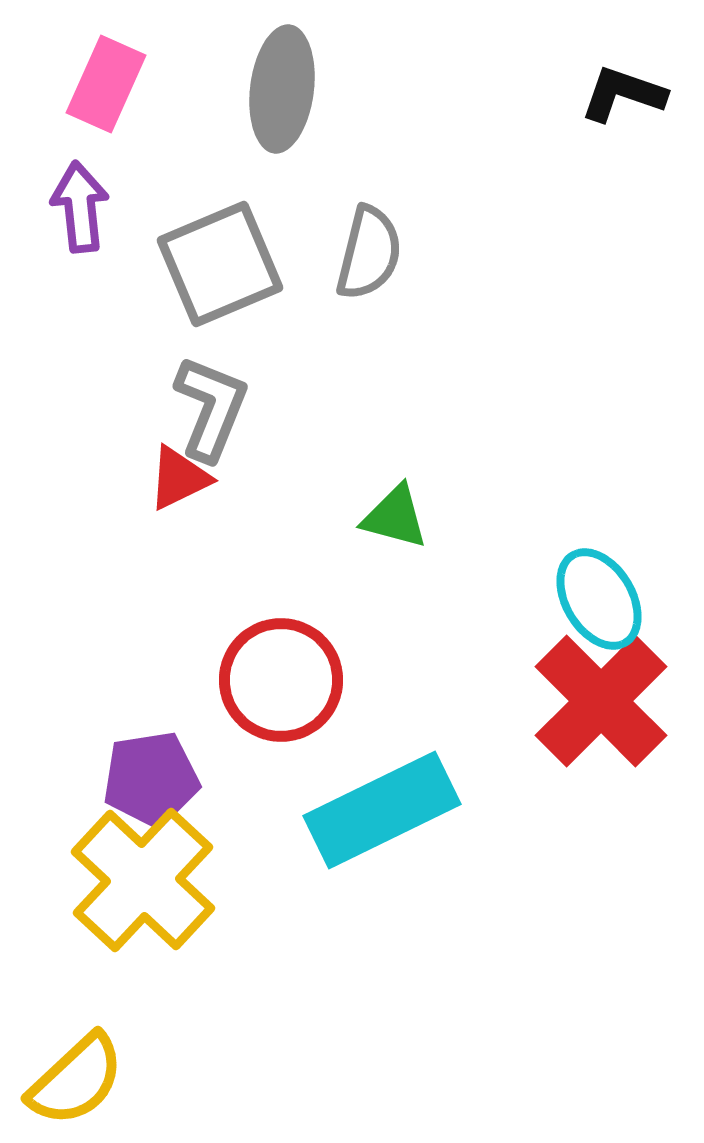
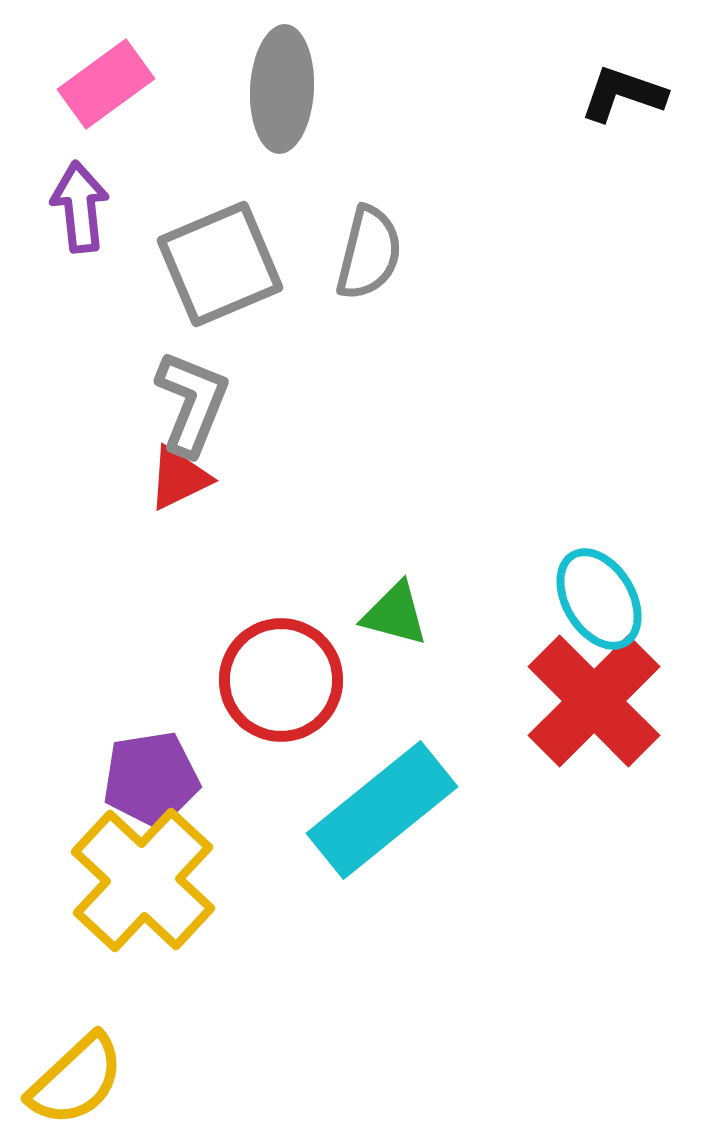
pink rectangle: rotated 30 degrees clockwise
gray ellipse: rotated 4 degrees counterclockwise
gray L-shape: moved 19 px left, 5 px up
green triangle: moved 97 px down
red cross: moved 7 px left
cyan rectangle: rotated 13 degrees counterclockwise
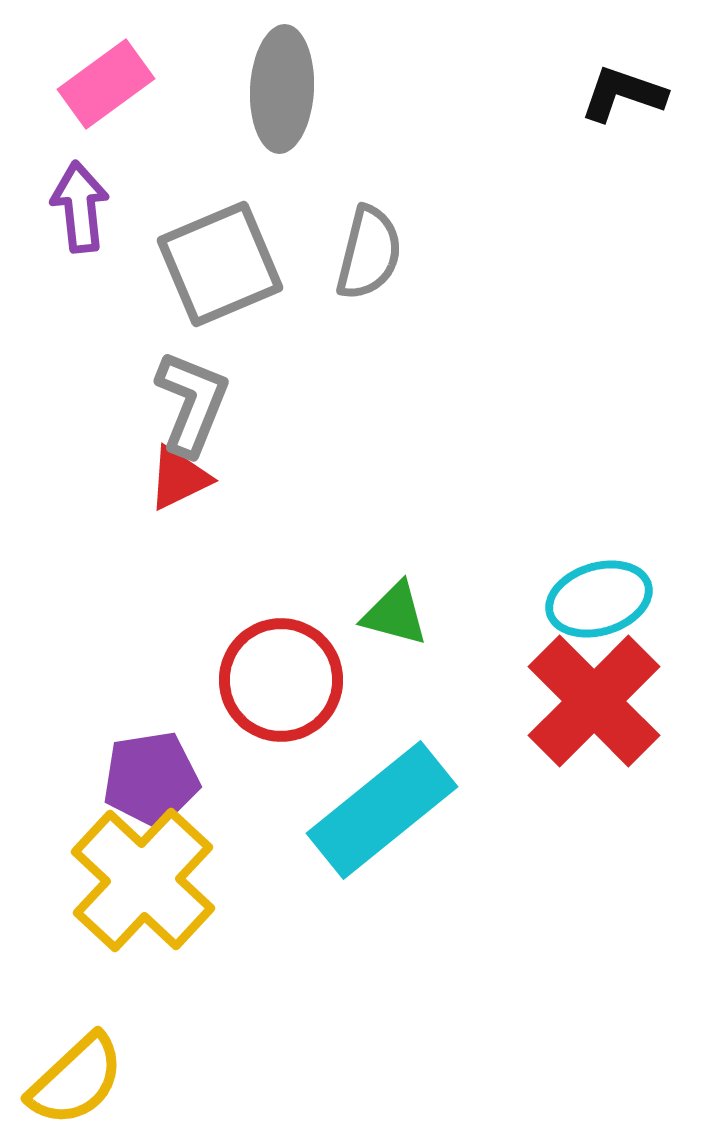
cyan ellipse: rotated 76 degrees counterclockwise
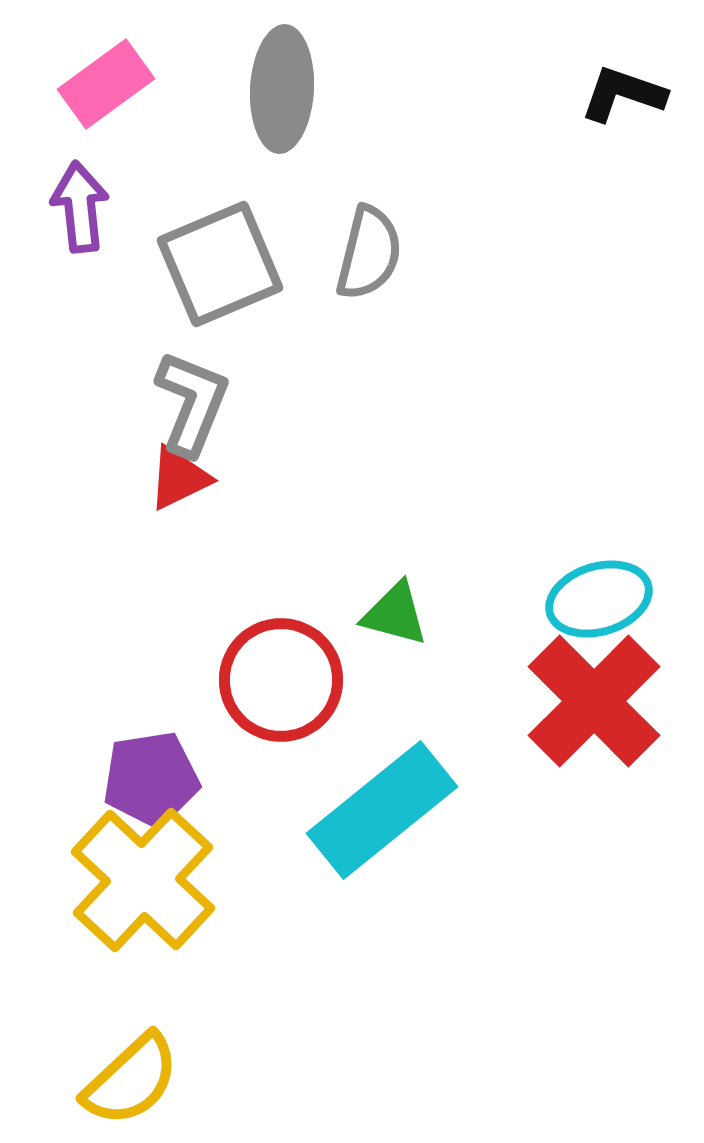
yellow semicircle: moved 55 px right
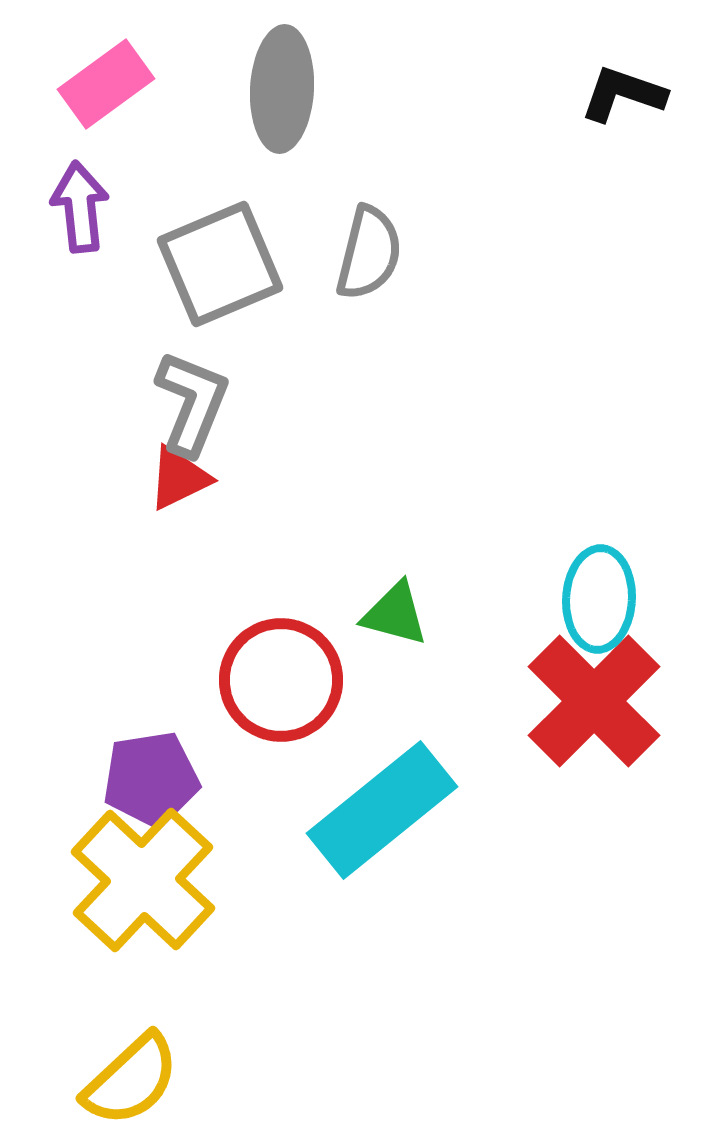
cyan ellipse: rotated 70 degrees counterclockwise
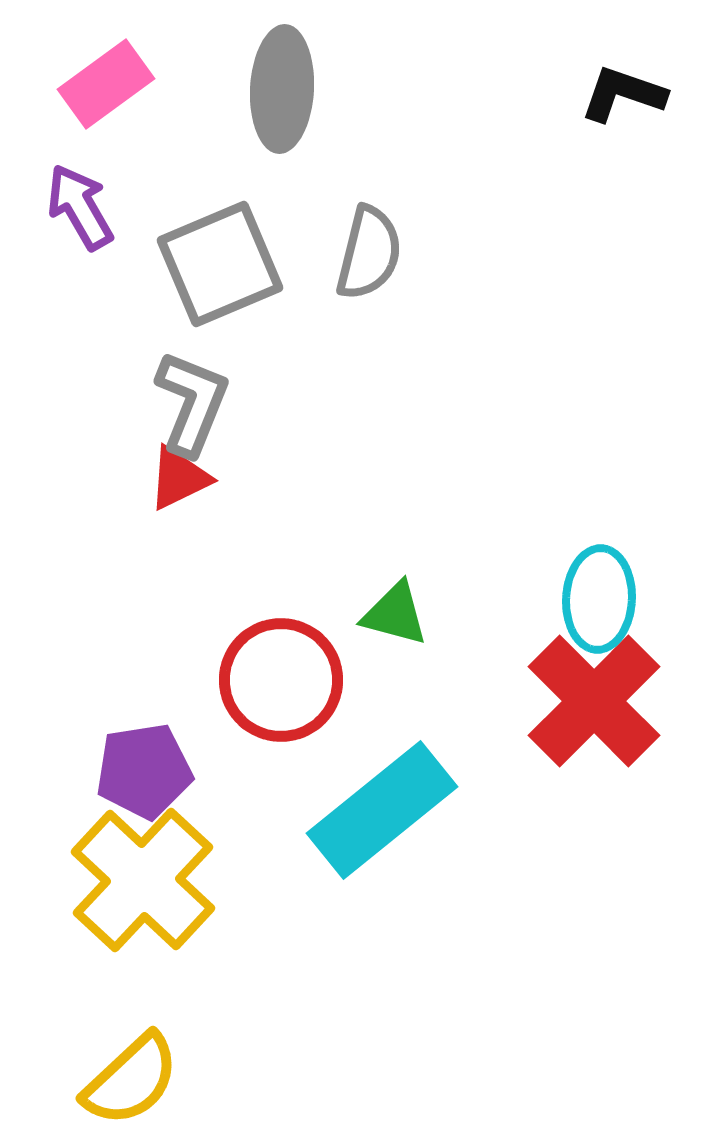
purple arrow: rotated 24 degrees counterclockwise
purple pentagon: moved 7 px left, 8 px up
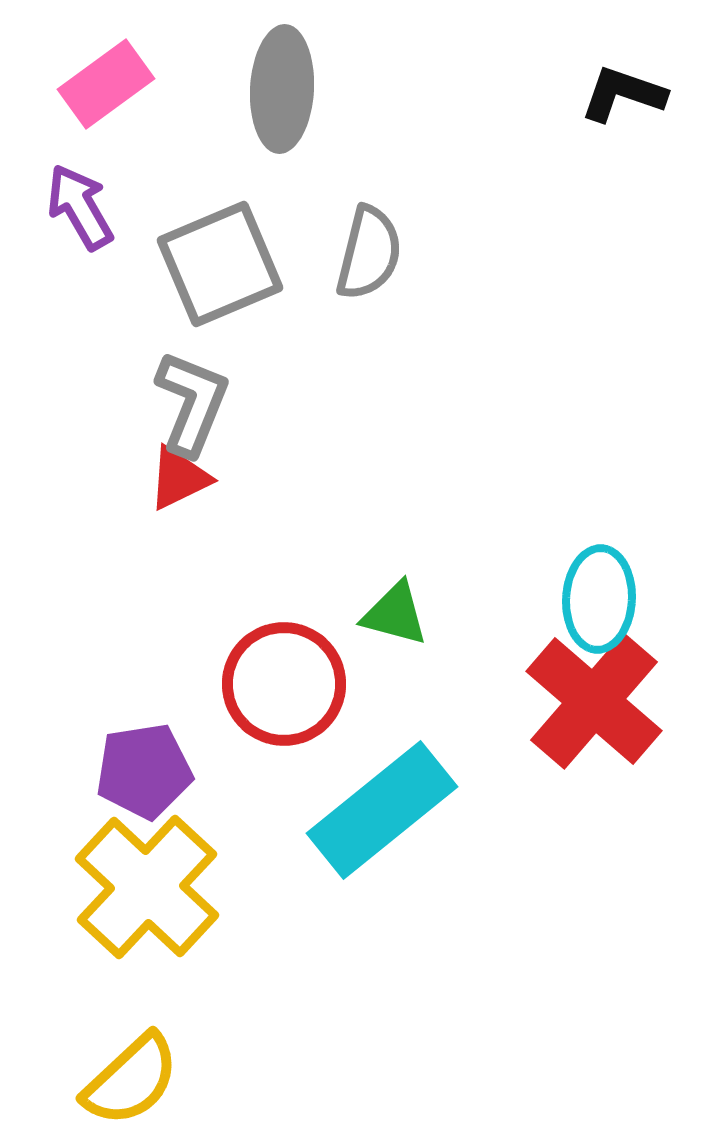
red circle: moved 3 px right, 4 px down
red cross: rotated 4 degrees counterclockwise
yellow cross: moved 4 px right, 7 px down
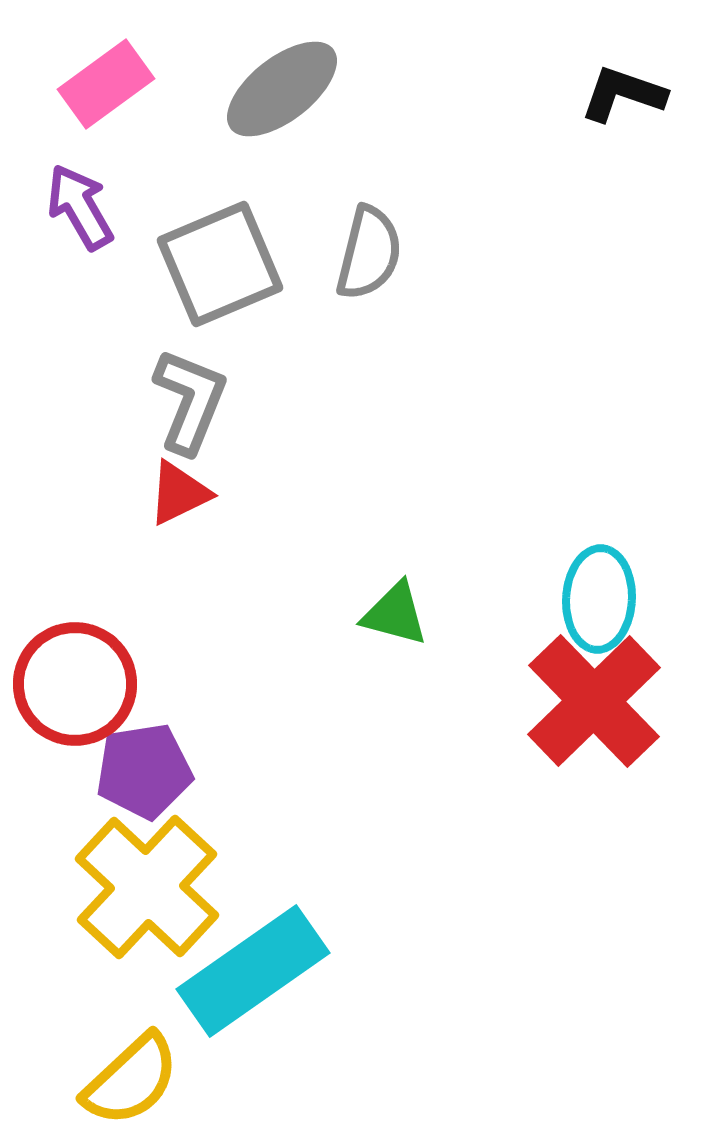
gray ellipse: rotated 49 degrees clockwise
gray L-shape: moved 2 px left, 2 px up
red triangle: moved 15 px down
red circle: moved 209 px left
red cross: rotated 5 degrees clockwise
cyan rectangle: moved 129 px left, 161 px down; rotated 4 degrees clockwise
